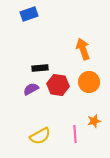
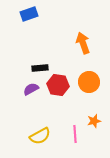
orange arrow: moved 6 px up
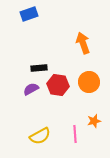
black rectangle: moved 1 px left
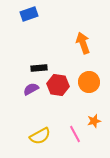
pink line: rotated 24 degrees counterclockwise
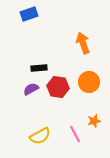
red hexagon: moved 2 px down
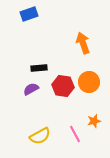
red hexagon: moved 5 px right, 1 px up
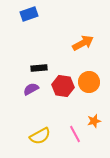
orange arrow: rotated 80 degrees clockwise
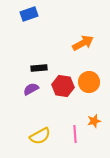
pink line: rotated 24 degrees clockwise
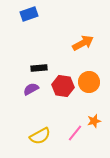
pink line: moved 1 px up; rotated 42 degrees clockwise
